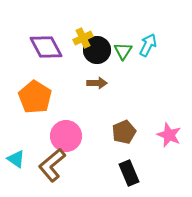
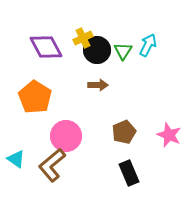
brown arrow: moved 1 px right, 2 px down
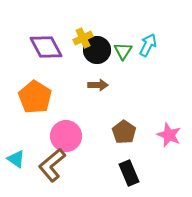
brown pentagon: rotated 15 degrees counterclockwise
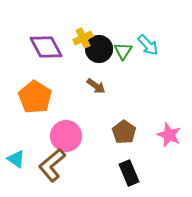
cyan arrow: rotated 110 degrees clockwise
black circle: moved 2 px right, 1 px up
brown arrow: moved 2 px left, 1 px down; rotated 36 degrees clockwise
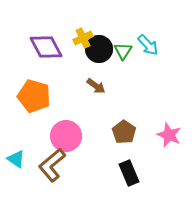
orange pentagon: moved 1 px left, 1 px up; rotated 16 degrees counterclockwise
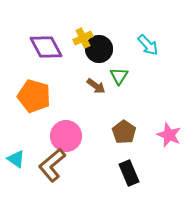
green triangle: moved 4 px left, 25 px down
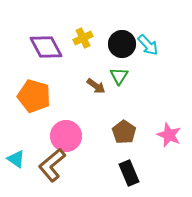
black circle: moved 23 px right, 5 px up
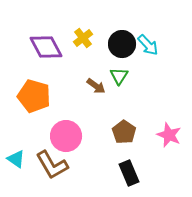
yellow cross: rotated 12 degrees counterclockwise
brown L-shape: rotated 80 degrees counterclockwise
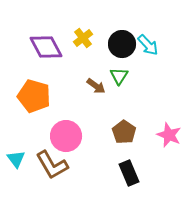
cyan triangle: rotated 18 degrees clockwise
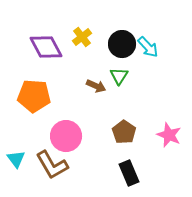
yellow cross: moved 1 px left, 1 px up
cyan arrow: moved 2 px down
brown arrow: rotated 12 degrees counterclockwise
orange pentagon: rotated 12 degrees counterclockwise
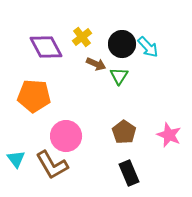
brown arrow: moved 22 px up
